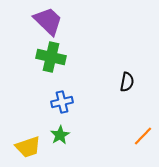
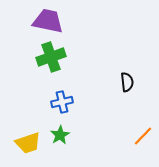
purple trapezoid: rotated 32 degrees counterclockwise
green cross: rotated 32 degrees counterclockwise
black semicircle: rotated 18 degrees counterclockwise
yellow trapezoid: moved 4 px up
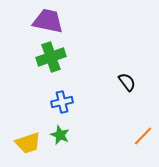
black semicircle: rotated 30 degrees counterclockwise
green star: rotated 18 degrees counterclockwise
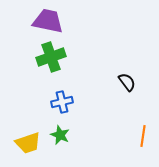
orange line: rotated 35 degrees counterclockwise
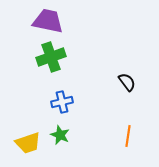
orange line: moved 15 px left
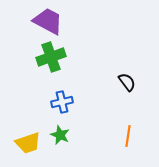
purple trapezoid: rotated 16 degrees clockwise
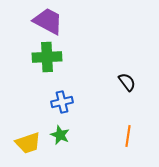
green cross: moved 4 px left; rotated 16 degrees clockwise
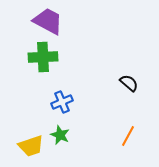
green cross: moved 4 px left
black semicircle: moved 2 px right, 1 px down; rotated 12 degrees counterclockwise
blue cross: rotated 10 degrees counterclockwise
orange line: rotated 20 degrees clockwise
yellow trapezoid: moved 3 px right, 3 px down
